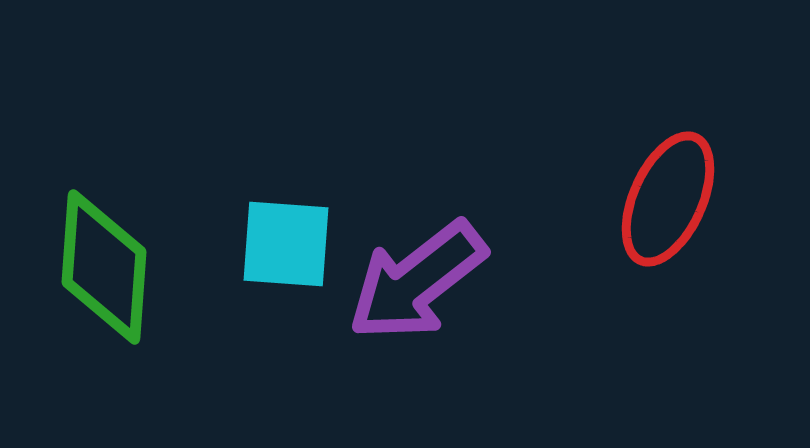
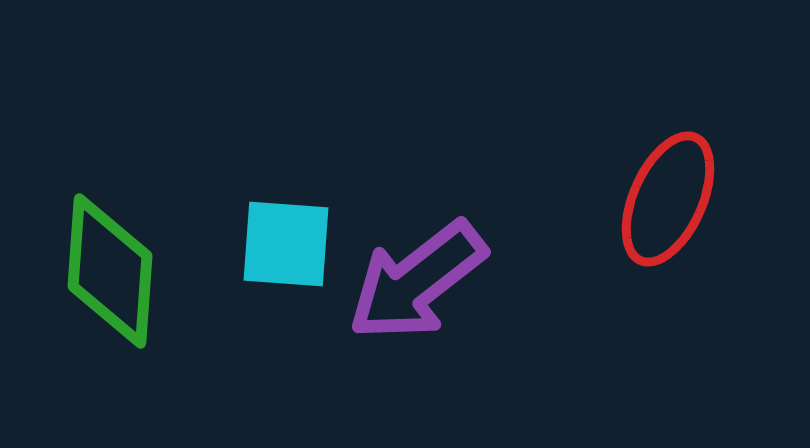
green diamond: moved 6 px right, 4 px down
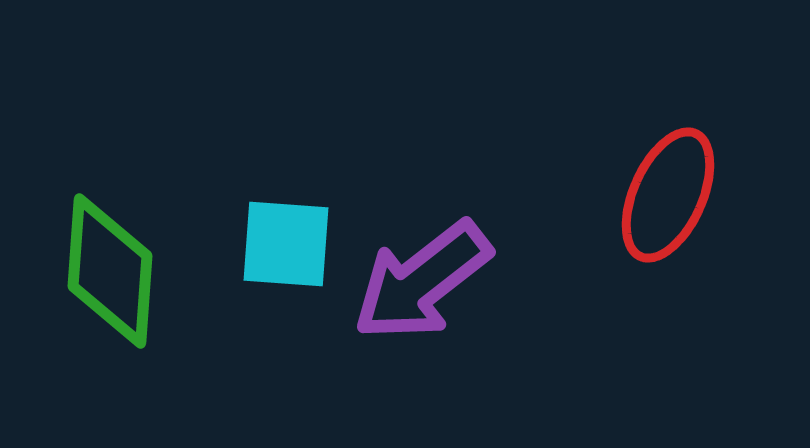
red ellipse: moved 4 px up
purple arrow: moved 5 px right
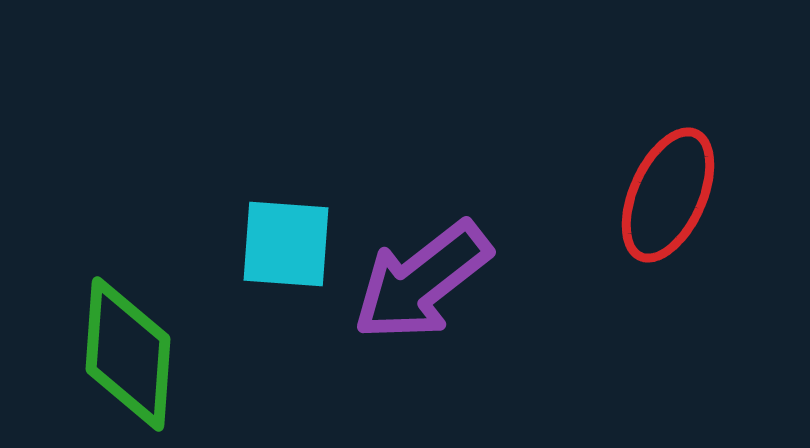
green diamond: moved 18 px right, 83 px down
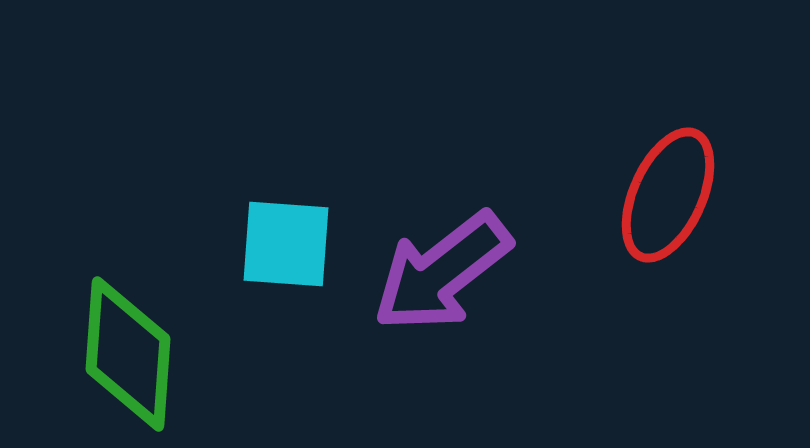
purple arrow: moved 20 px right, 9 px up
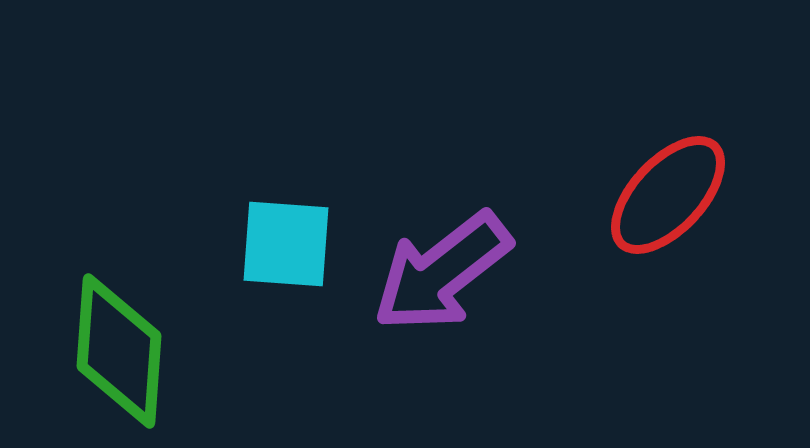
red ellipse: rotated 19 degrees clockwise
green diamond: moved 9 px left, 3 px up
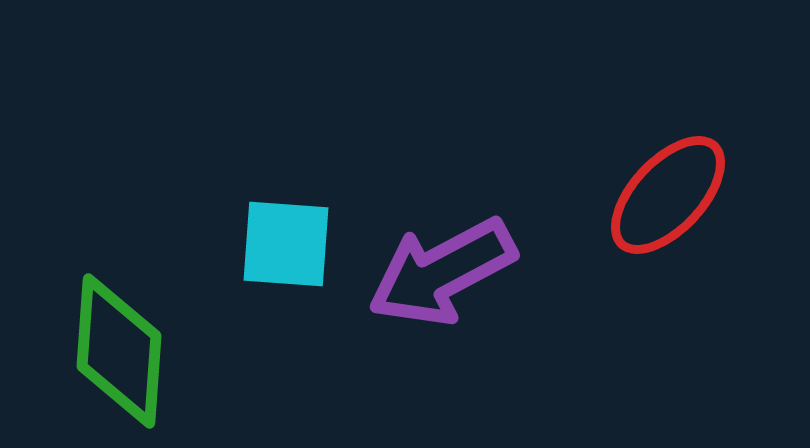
purple arrow: rotated 10 degrees clockwise
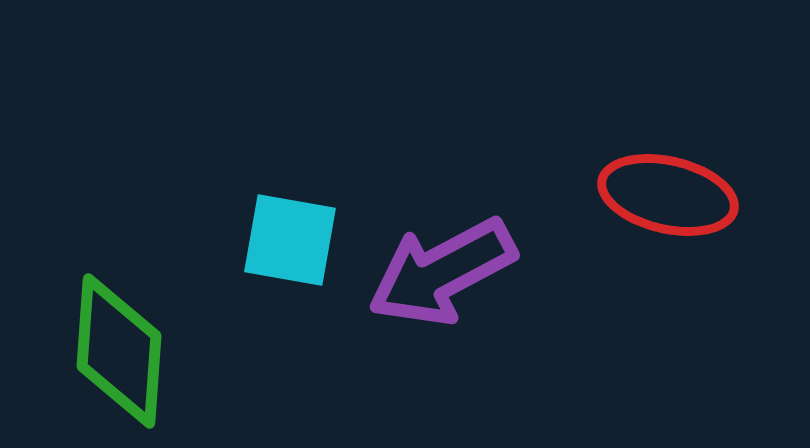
red ellipse: rotated 60 degrees clockwise
cyan square: moved 4 px right, 4 px up; rotated 6 degrees clockwise
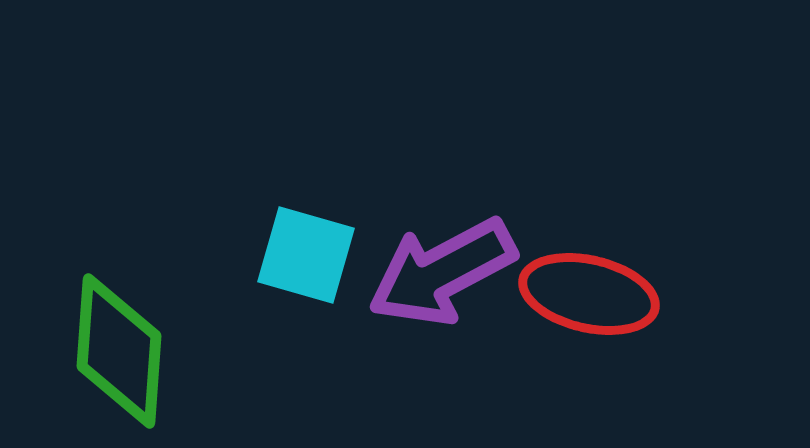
red ellipse: moved 79 px left, 99 px down
cyan square: moved 16 px right, 15 px down; rotated 6 degrees clockwise
